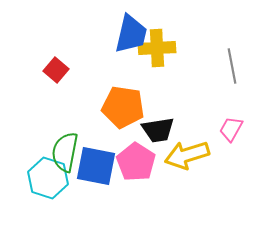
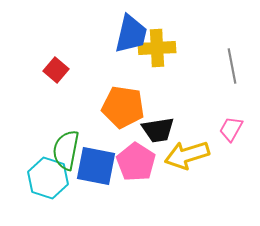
green semicircle: moved 1 px right, 2 px up
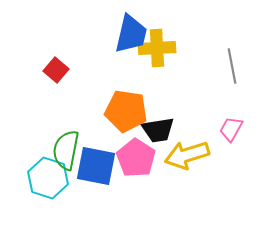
orange pentagon: moved 3 px right, 4 px down
pink pentagon: moved 4 px up
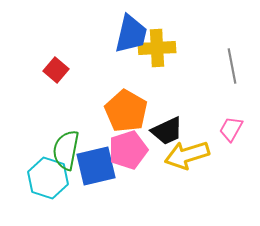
orange pentagon: rotated 21 degrees clockwise
black trapezoid: moved 9 px right, 1 px down; rotated 16 degrees counterclockwise
pink pentagon: moved 8 px left, 8 px up; rotated 21 degrees clockwise
blue square: rotated 24 degrees counterclockwise
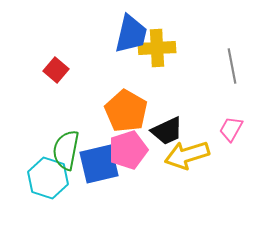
blue square: moved 3 px right, 2 px up
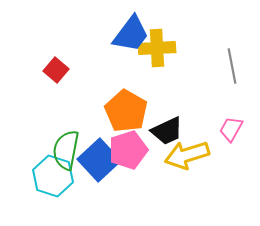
blue trapezoid: rotated 24 degrees clockwise
blue square: moved 4 px up; rotated 30 degrees counterclockwise
cyan hexagon: moved 5 px right, 2 px up
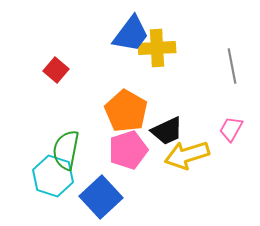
blue square: moved 2 px right, 37 px down
